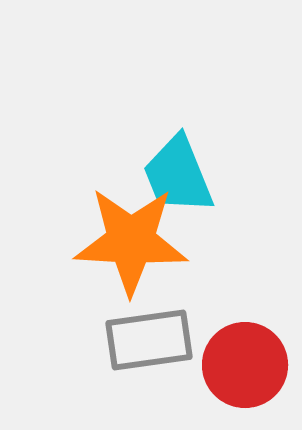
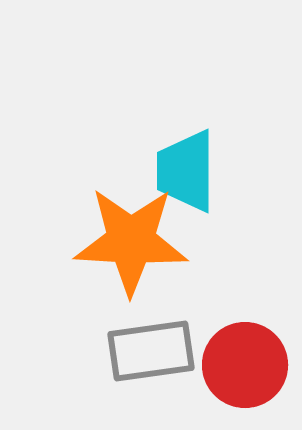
cyan trapezoid: moved 8 px right, 4 px up; rotated 22 degrees clockwise
gray rectangle: moved 2 px right, 11 px down
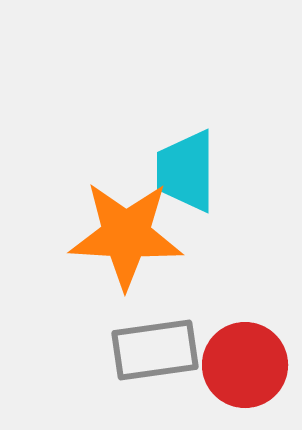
orange star: moved 5 px left, 6 px up
gray rectangle: moved 4 px right, 1 px up
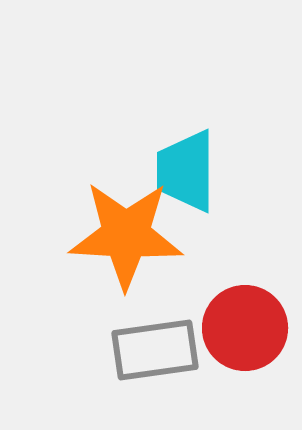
red circle: moved 37 px up
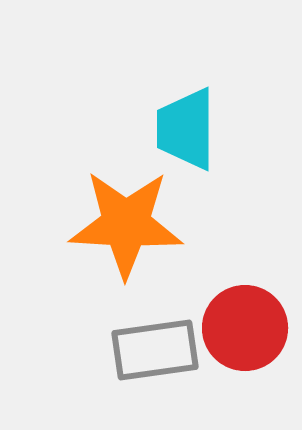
cyan trapezoid: moved 42 px up
orange star: moved 11 px up
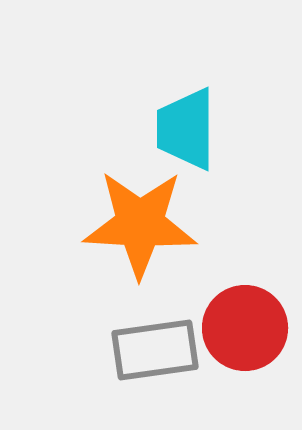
orange star: moved 14 px right
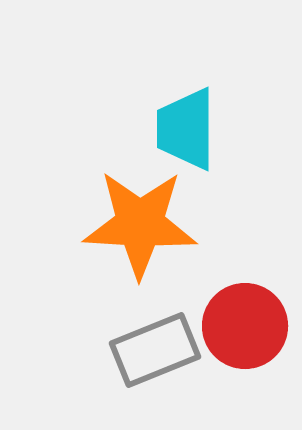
red circle: moved 2 px up
gray rectangle: rotated 14 degrees counterclockwise
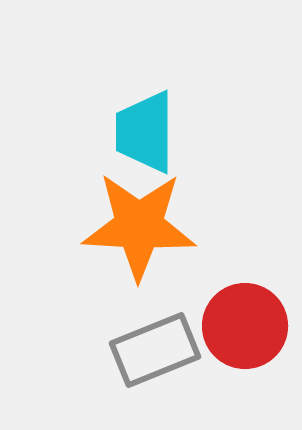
cyan trapezoid: moved 41 px left, 3 px down
orange star: moved 1 px left, 2 px down
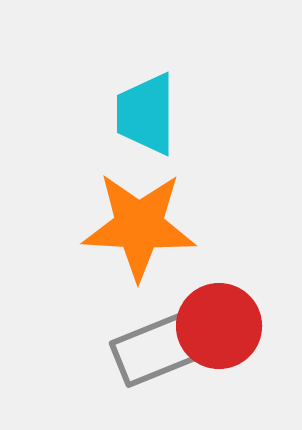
cyan trapezoid: moved 1 px right, 18 px up
red circle: moved 26 px left
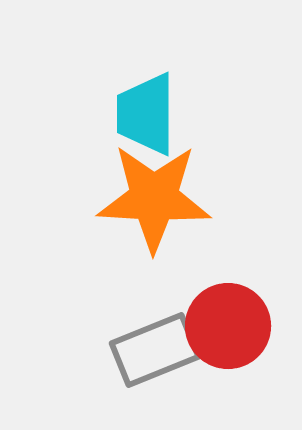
orange star: moved 15 px right, 28 px up
red circle: moved 9 px right
